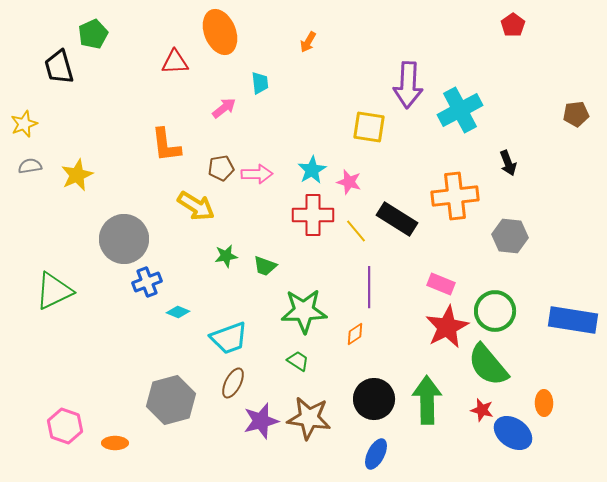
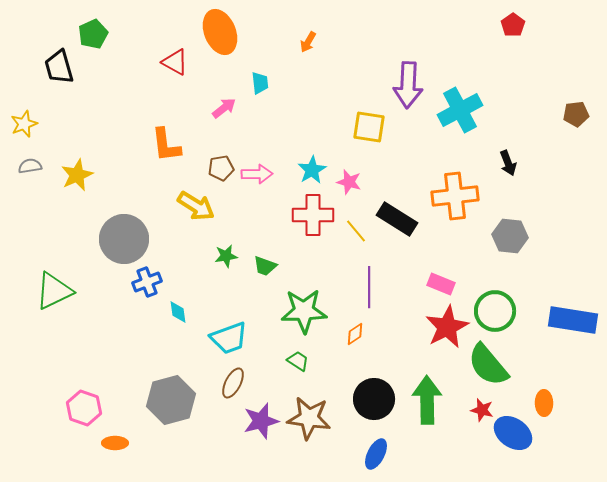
red triangle at (175, 62): rotated 32 degrees clockwise
cyan diamond at (178, 312): rotated 60 degrees clockwise
pink hexagon at (65, 426): moved 19 px right, 18 px up
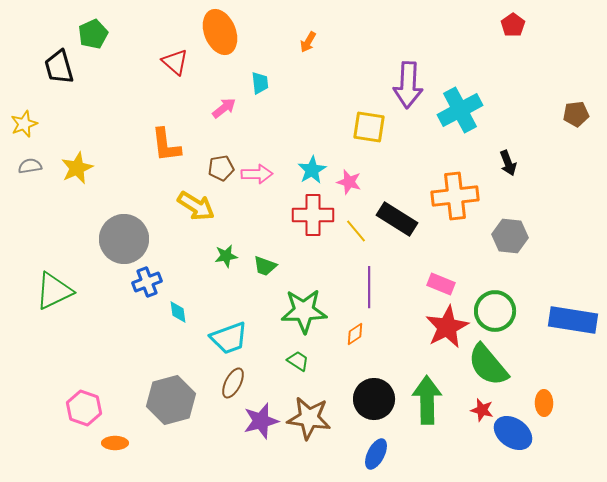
red triangle at (175, 62): rotated 12 degrees clockwise
yellow star at (77, 175): moved 7 px up
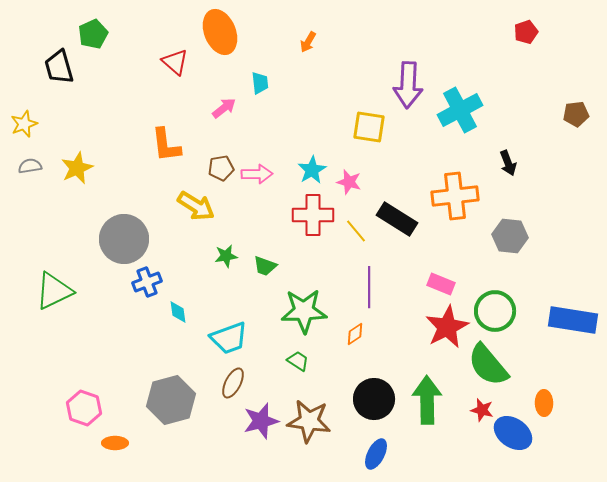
red pentagon at (513, 25): moved 13 px right, 7 px down; rotated 15 degrees clockwise
brown star at (309, 418): moved 3 px down
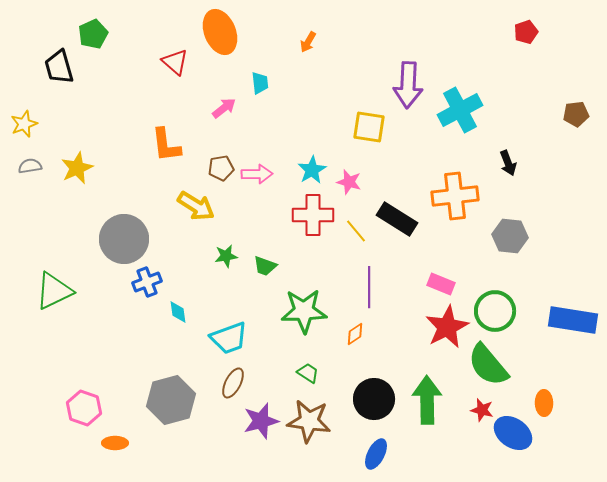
green trapezoid at (298, 361): moved 10 px right, 12 px down
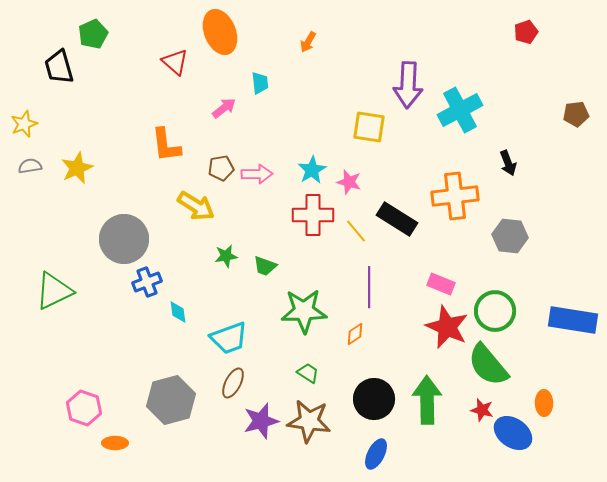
red star at (447, 327): rotated 21 degrees counterclockwise
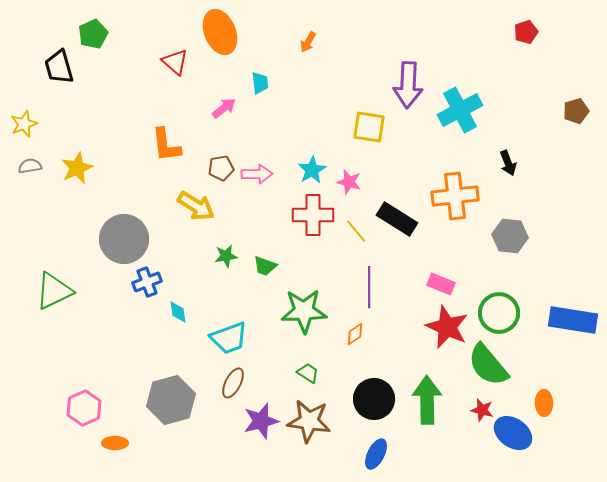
brown pentagon at (576, 114): moved 3 px up; rotated 10 degrees counterclockwise
green circle at (495, 311): moved 4 px right, 2 px down
pink hexagon at (84, 408): rotated 16 degrees clockwise
